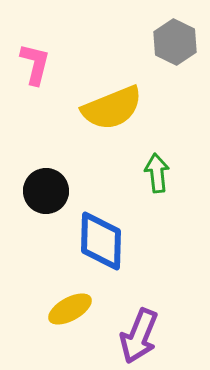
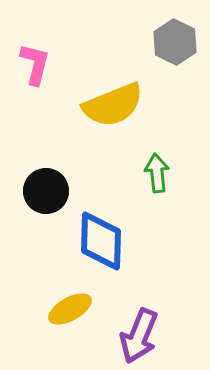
yellow semicircle: moved 1 px right, 3 px up
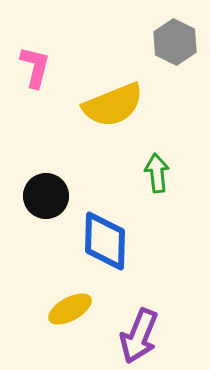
pink L-shape: moved 3 px down
black circle: moved 5 px down
blue diamond: moved 4 px right
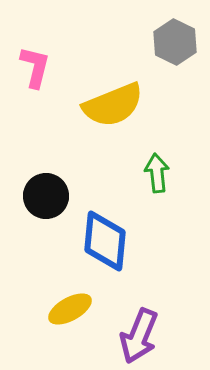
blue diamond: rotated 4 degrees clockwise
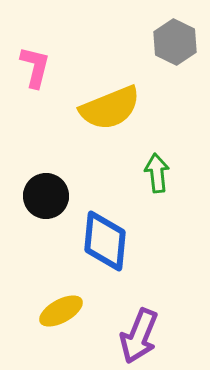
yellow semicircle: moved 3 px left, 3 px down
yellow ellipse: moved 9 px left, 2 px down
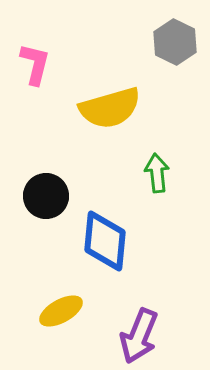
pink L-shape: moved 3 px up
yellow semicircle: rotated 6 degrees clockwise
